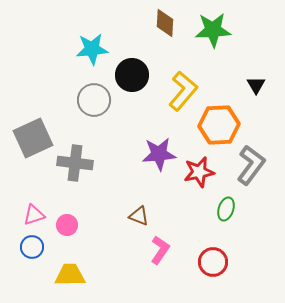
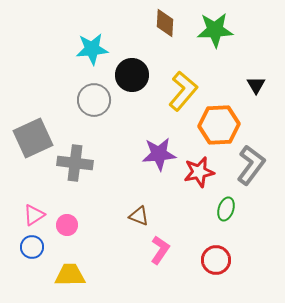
green star: moved 2 px right
pink triangle: rotated 15 degrees counterclockwise
red circle: moved 3 px right, 2 px up
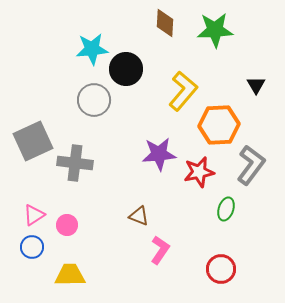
black circle: moved 6 px left, 6 px up
gray square: moved 3 px down
red circle: moved 5 px right, 9 px down
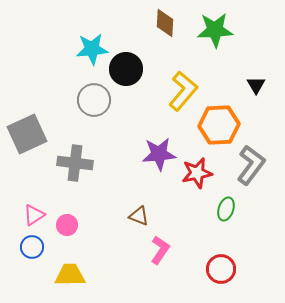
gray square: moved 6 px left, 7 px up
red star: moved 2 px left, 1 px down
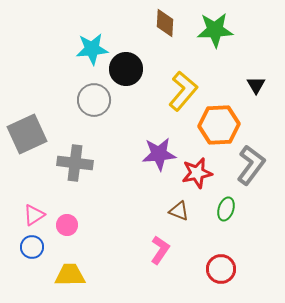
brown triangle: moved 40 px right, 5 px up
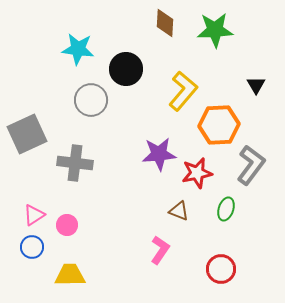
cyan star: moved 14 px left; rotated 12 degrees clockwise
gray circle: moved 3 px left
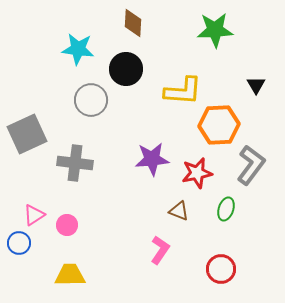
brown diamond: moved 32 px left
yellow L-shape: rotated 54 degrees clockwise
purple star: moved 7 px left, 5 px down
blue circle: moved 13 px left, 4 px up
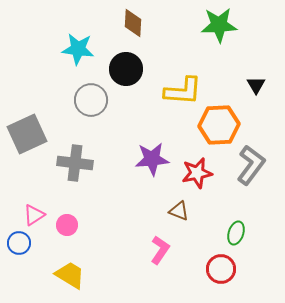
green star: moved 4 px right, 5 px up
green ellipse: moved 10 px right, 24 px down
yellow trapezoid: rotated 32 degrees clockwise
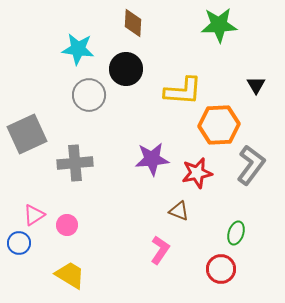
gray circle: moved 2 px left, 5 px up
gray cross: rotated 12 degrees counterclockwise
